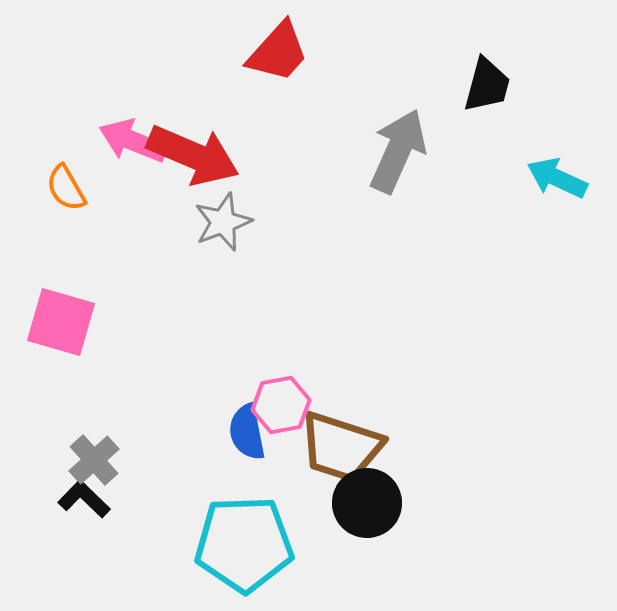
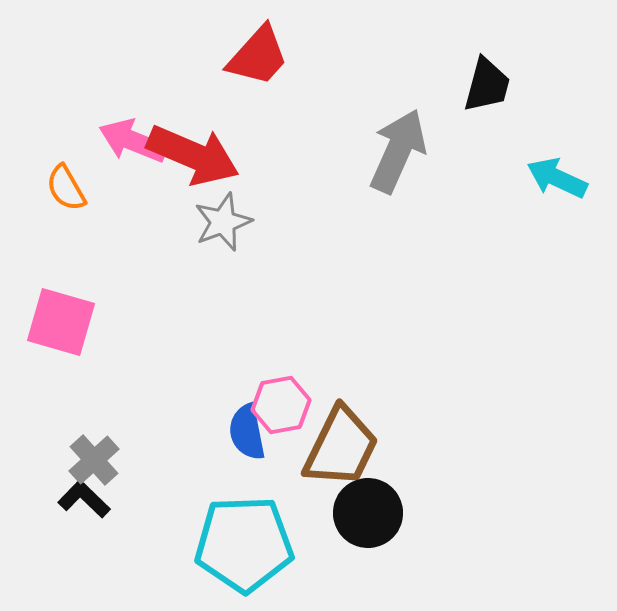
red trapezoid: moved 20 px left, 4 px down
brown trapezoid: rotated 82 degrees counterclockwise
black circle: moved 1 px right, 10 px down
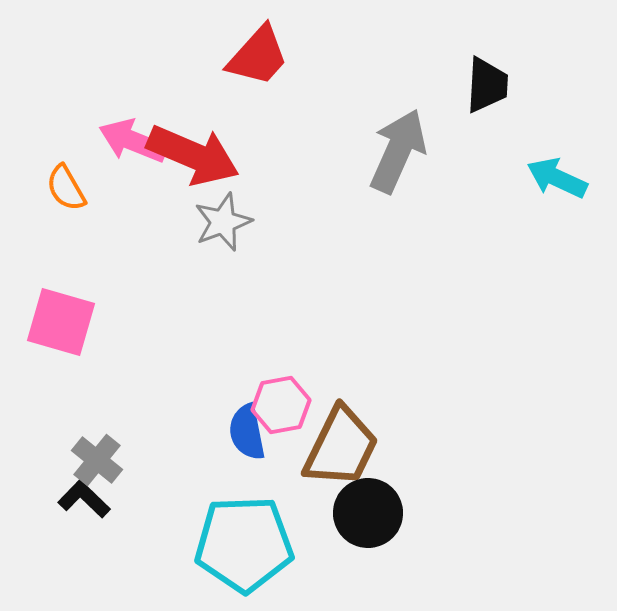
black trapezoid: rotated 12 degrees counterclockwise
gray cross: moved 3 px right; rotated 9 degrees counterclockwise
